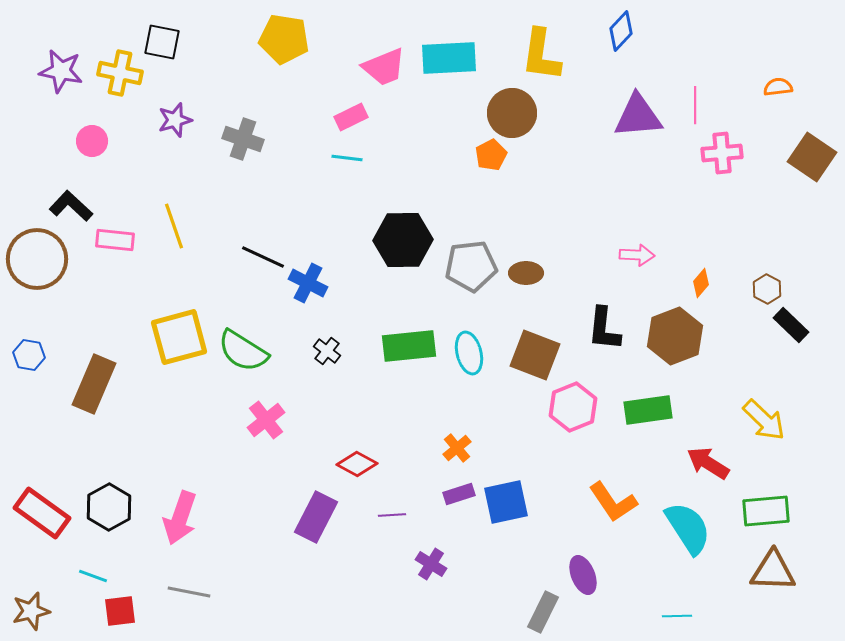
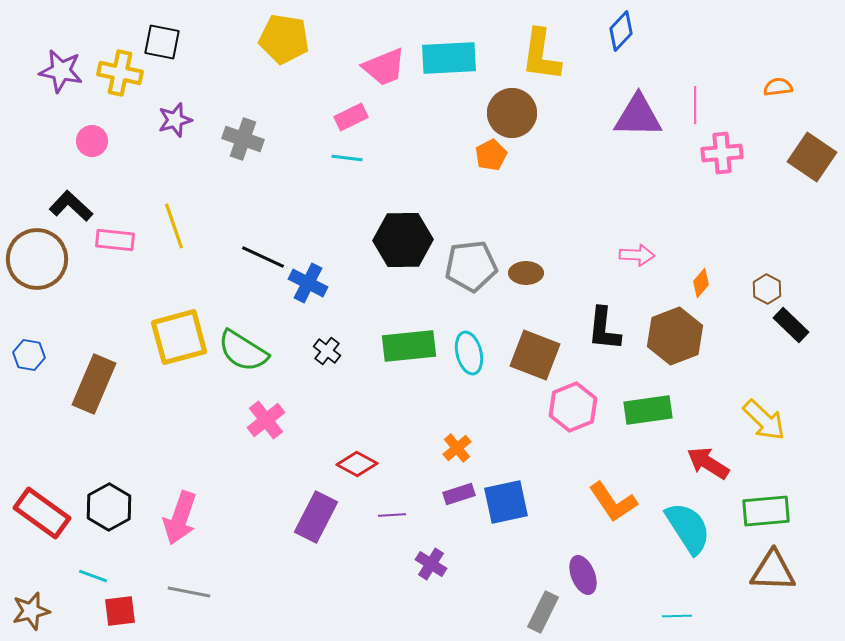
purple triangle at (638, 116): rotated 6 degrees clockwise
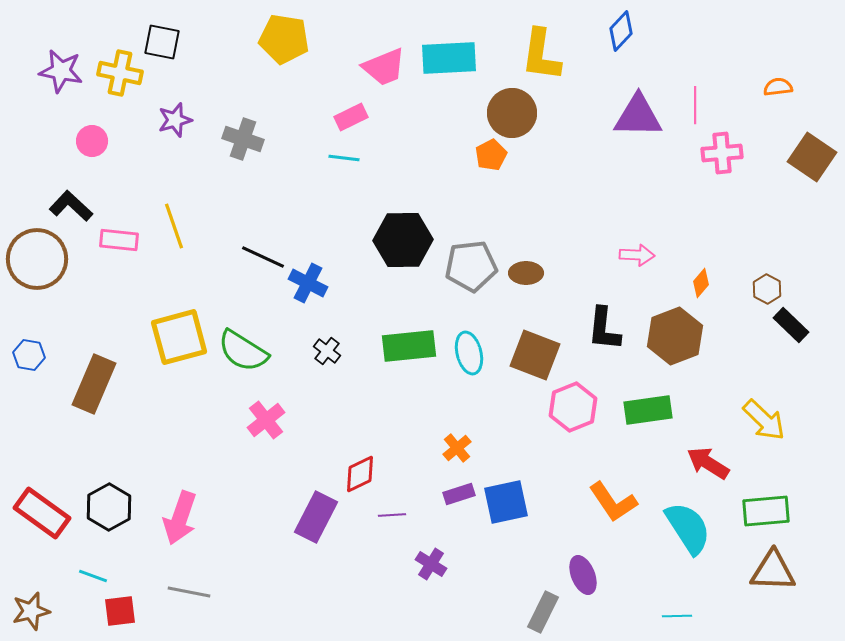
cyan line at (347, 158): moved 3 px left
pink rectangle at (115, 240): moved 4 px right
red diamond at (357, 464): moved 3 px right, 10 px down; rotated 54 degrees counterclockwise
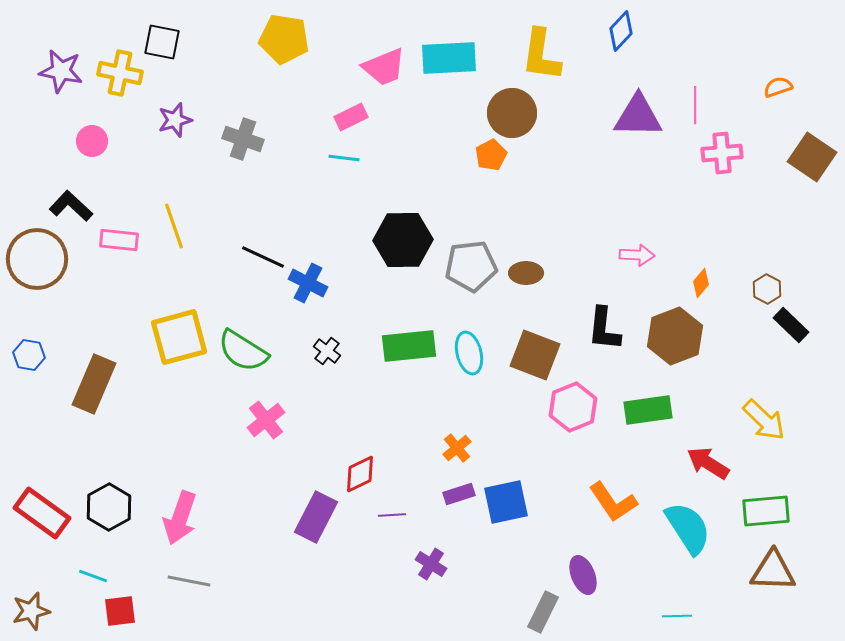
orange semicircle at (778, 87): rotated 12 degrees counterclockwise
gray line at (189, 592): moved 11 px up
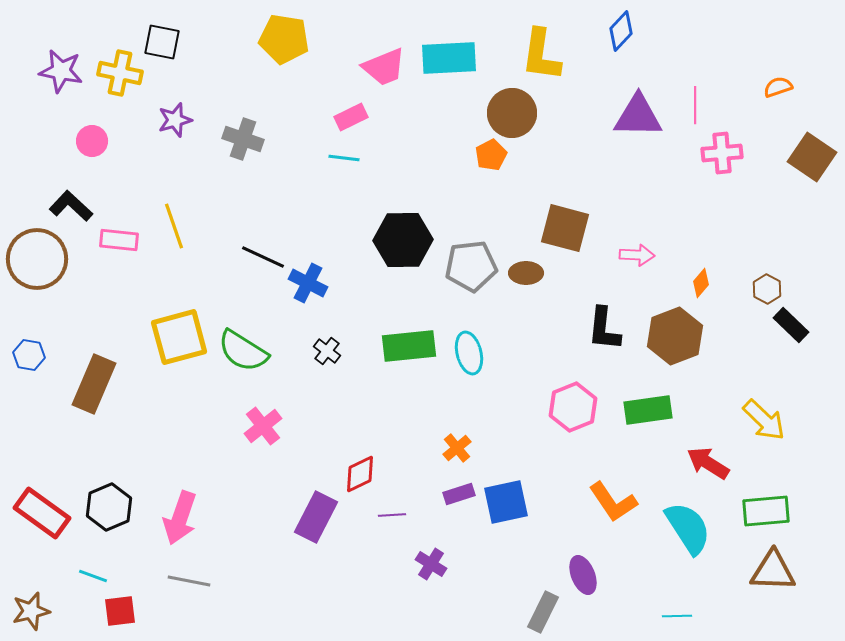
brown square at (535, 355): moved 30 px right, 127 px up; rotated 6 degrees counterclockwise
pink cross at (266, 420): moved 3 px left, 6 px down
black hexagon at (109, 507): rotated 6 degrees clockwise
